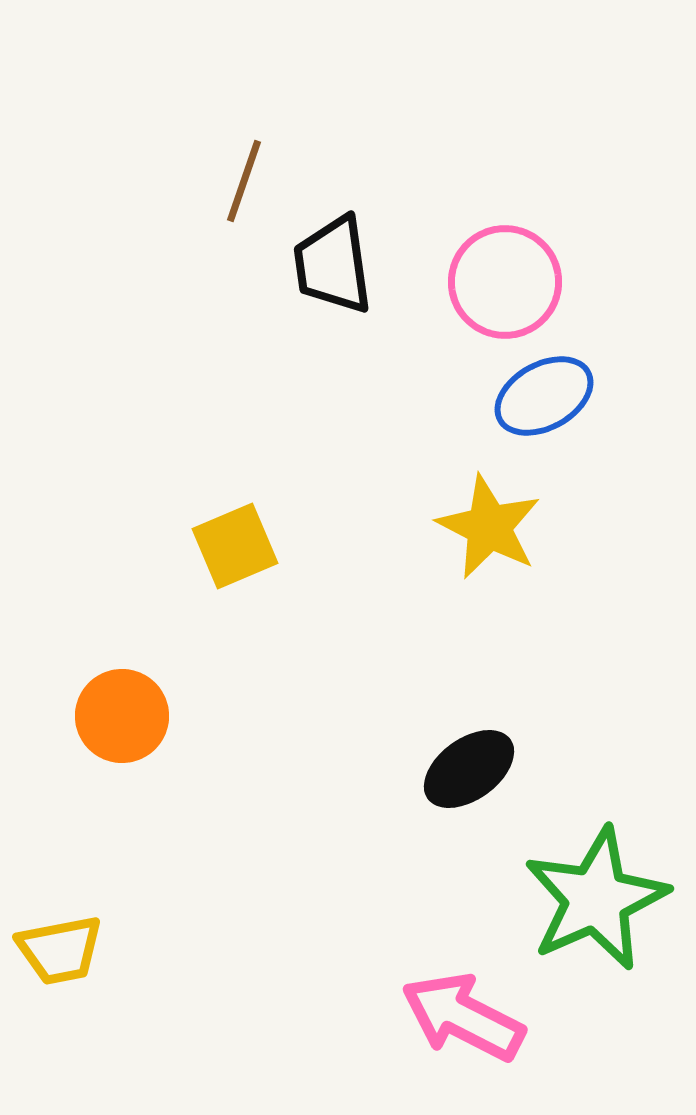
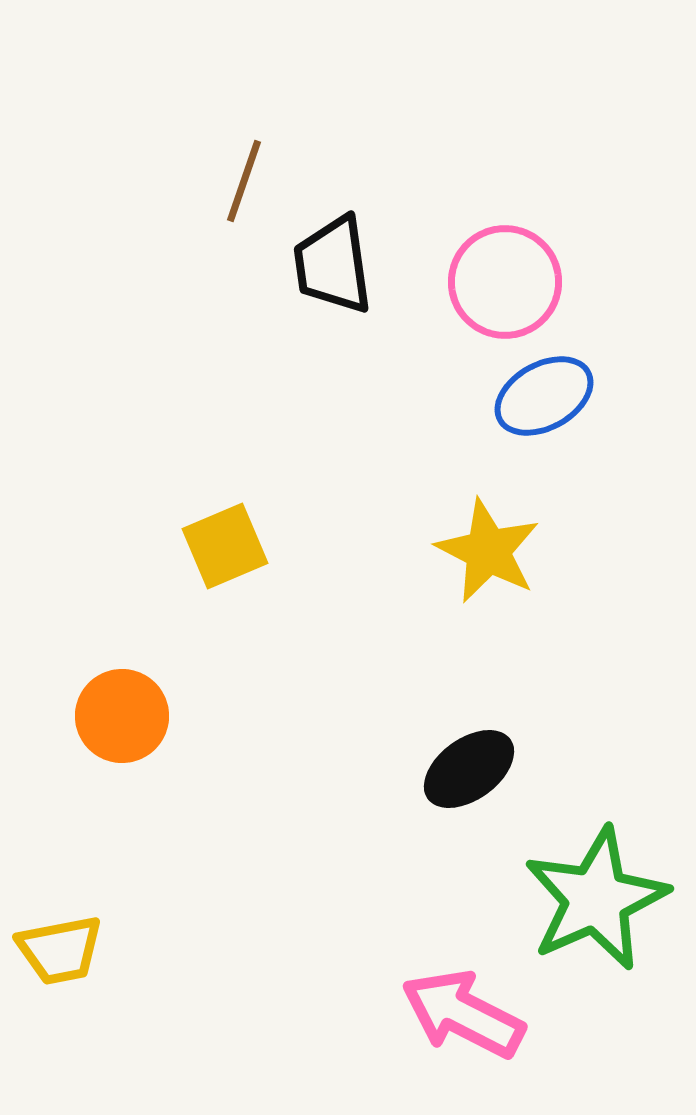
yellow star: moved 1 px left, 24 px down
yellow square: moved 10 px left
pink arrow: moved 3 px up
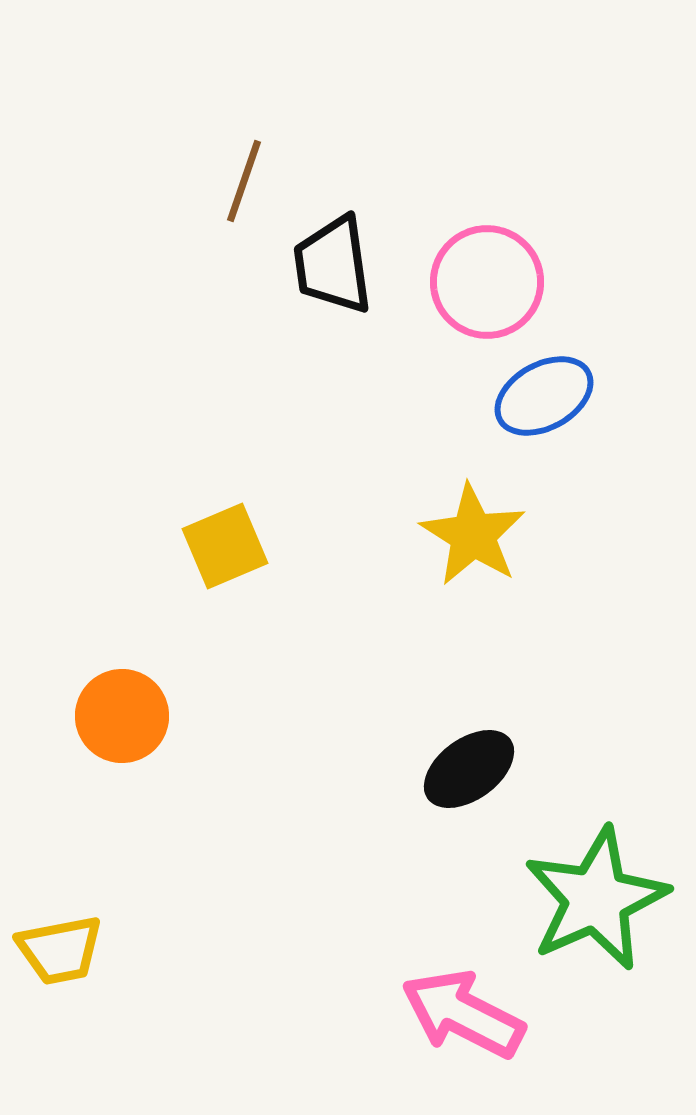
pink circle: moved 18 px left
yellow star: moved 15 px left, 16 px up; rotated 5 degrees clockwise
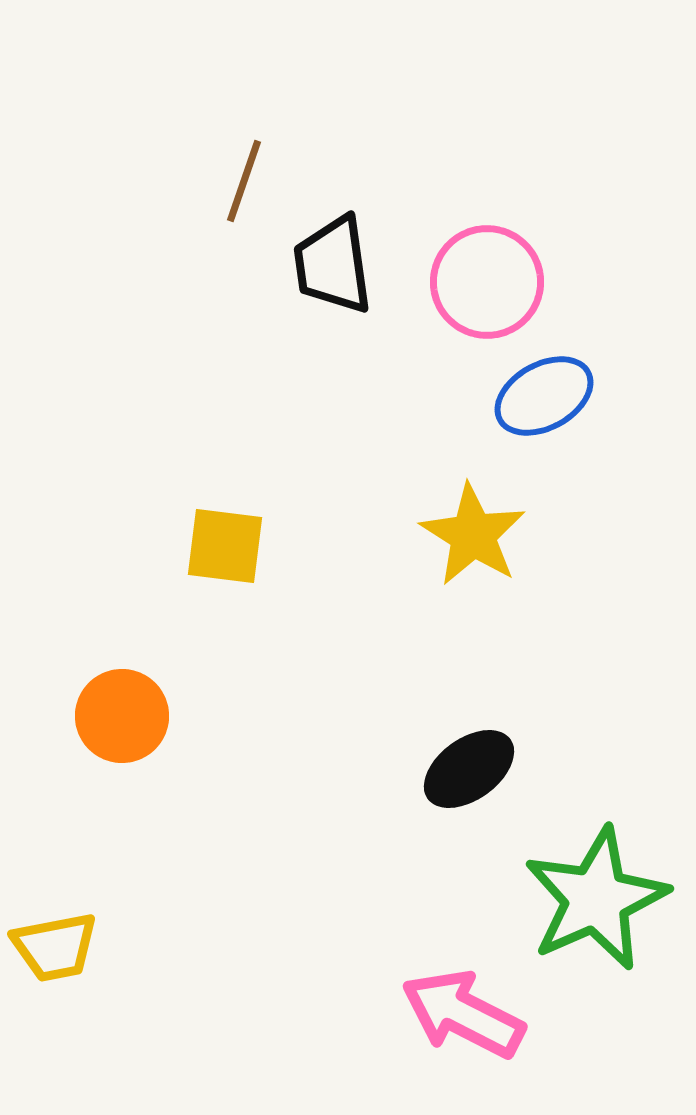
yellow square: rotated 30 degrees clockwise
yellow trapezoid: moved 5 px left, 3 px up
